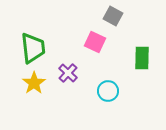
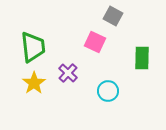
green trapezoid: moved 1 px up
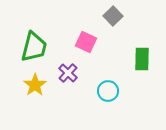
gray square: rotated 18 degrees clockwise
pink square: moved 9 px left
green trapezoid: moved 1 px right; rotated 20 degrees clockwise
green rectangle: moved 1 px down
yellow star: moved 1 px right, 2 px down
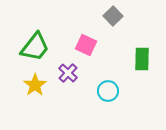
pink square: moved 3 px down
green trapezoid: moved 1 px right; rotated 24 degrees clockwise
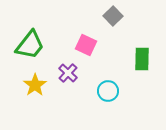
green trapezoid: moved 5 px left, 2 px up
